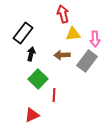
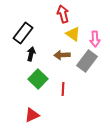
yellow triangle: rotated 42 degrees clockwise
red line: moved 9 px right, 6 px up
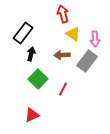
red line: rotated 24 degrees clockwise
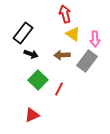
red arrow: moved 2 px right
black arrow: rotated 96 degrees clockwise
green square: moved 1 px down
red line: moved 4 px left
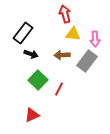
yellow triangle: rotated 28 degrees counterclockwise
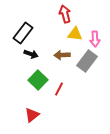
yellow triangle: moved 2 px right
red triangle: rotated 14 degrees counterclockwise
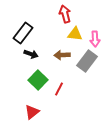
red triangle: moved 3 px up
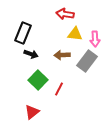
red arrow: rotated 66 degrees counterclockwise
black rectangle: rotated 15 degrees counterclockwise
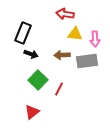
gray rectangle: rotated 45 degrees clockwise
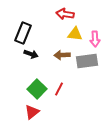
green square: moved 1 px left, 9 px down
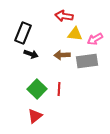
red arrow: moved 1 px left, 2 px down
pink arrow: rotated 63 degrees clockwise
red line: rotated 24 degrees counterclockwise
red triangle: moved 3 px right, 4 px down
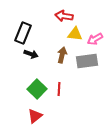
brown arrow: rotated 105 degrees clockwise
